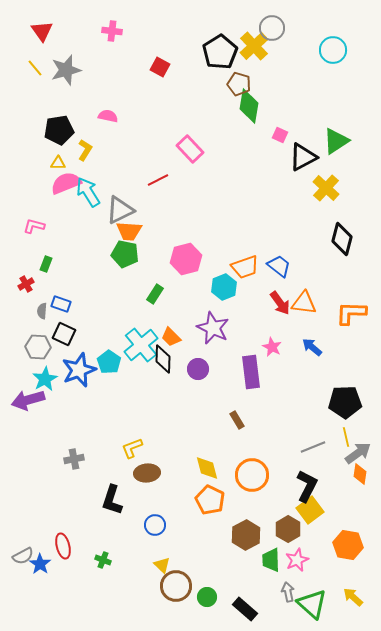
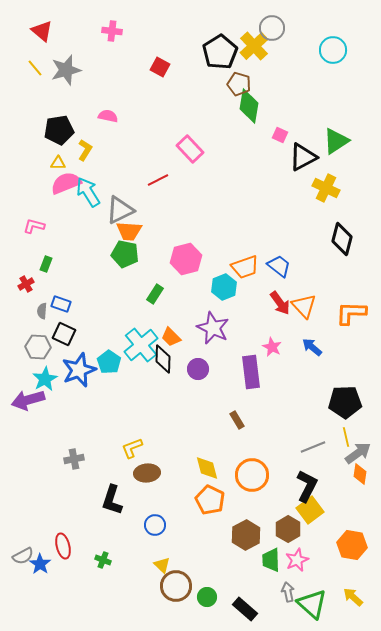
red triangle at (42, 31): rotated 15 degrees counterclockwise
yellow cross at (326, 188): rotated 16 degrees counterclockwise
orange triangle at (304, 303): moved 3 px down; rotated 40 degrees clockwise
orange hexagon at (348, 545): moved 4 px right
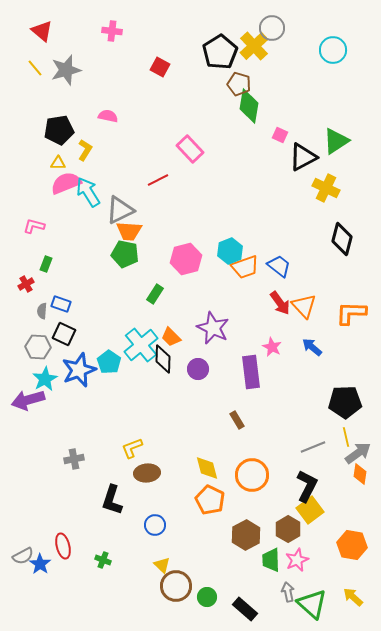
cyan hexagon at (224, 287): moved 6 px right, 36 px up
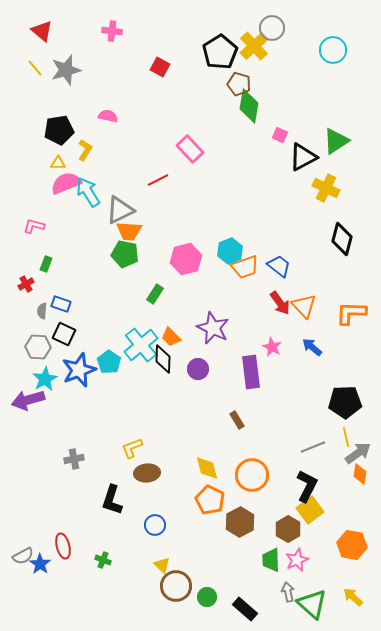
brown hexagon at (246, 535): moved 6 px left, 13 px up
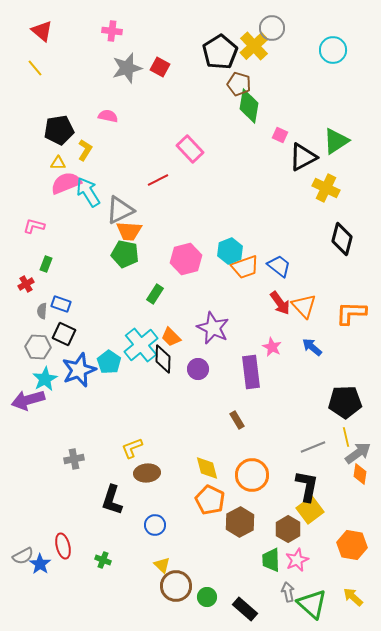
gray star at (66, 70): moved 61 px right, 2 px up
black L-shape at (307, 486): rotated 16 degrees counterclockwise
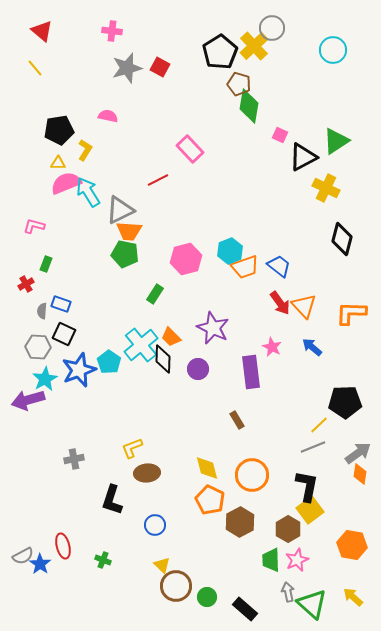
yellow line at (346, 437): moved 27 px left, 12 px up; rotated 60 degrees clockwise
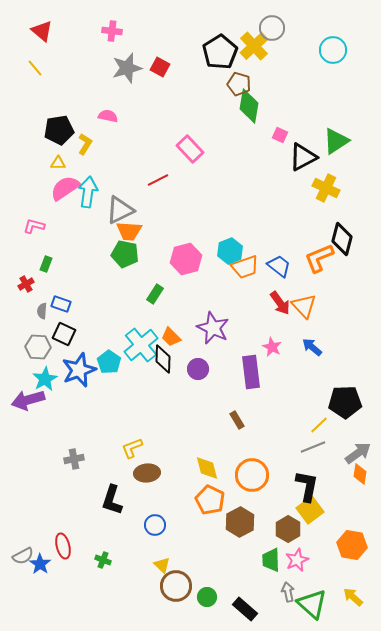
yellow L-shape at (85, 150): moved 6 px up
pink semicircle at (66, 183): moved 1 px left, 5 px down; rotated 12 degrees counterclockwise
cyan arrow at (88, 192): rotated 40 degrees clockwise
orange L-shape at (351, 313): moved 32 px left, 55 px up; rotated 24 degrees counterclockwise
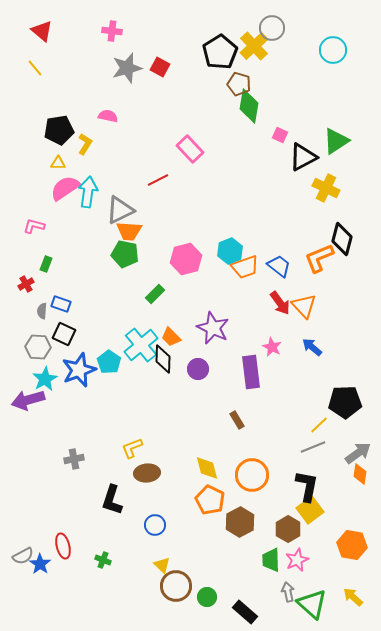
green rectangle at (155, 294): rotated 12 degrees clockwise
black rectangle at (245, 609): moved 3 px down
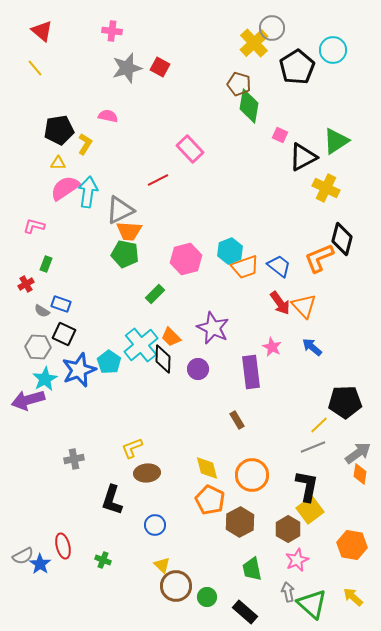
yellow cross at (254, 46): moved 3 px up
black pentagon at (220, 52): moved 77 px right, 15 px down
gray semicircle at (42, 311): rotated 63 degrees counterclockwise
green trapezoid at (271, 560): moved 19 px left, 9 px down; rotated 10 degrees counterclockwise
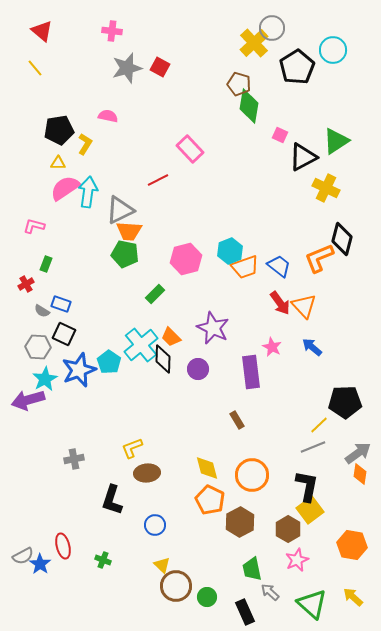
gray arrow at (288, 592): moved 18 px left; rotated 36 degrees counterclockwise
black rectangle at (245, 612): rotated 25 degrees clockwise
